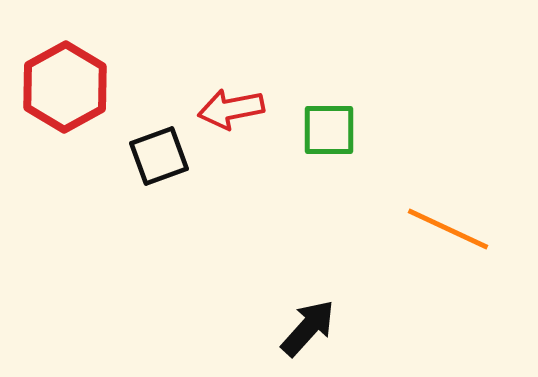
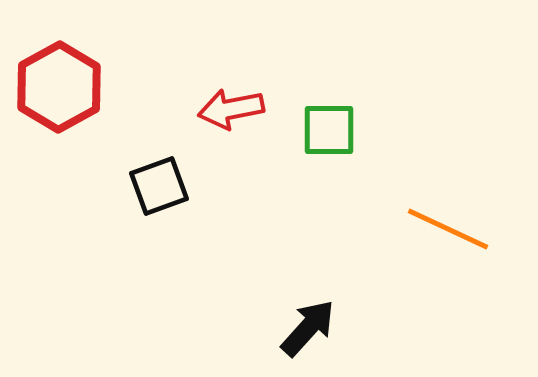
red hexagon: moved 6 px left
black square: moved 30 px down
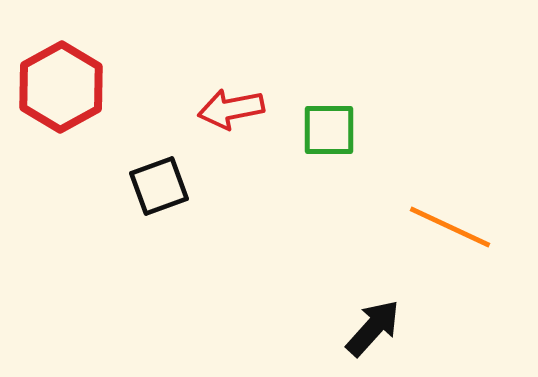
red hexagon: moved 2 px right
orange line: moved 2 px right, 2 px up
black arrow: moved 65 px right
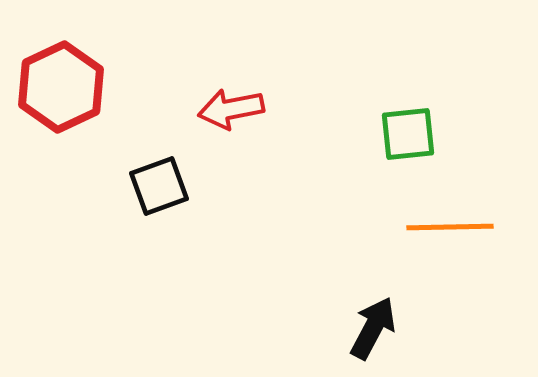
red hexagon: rotated 4 degrees clockwise
green square: moved 79 px right, 4 px down; rotated 6 degrees counterclockwise
orange line: rotated 26 degrees counterclockwise
black arrow: rotated 14 degrees counterclockwise
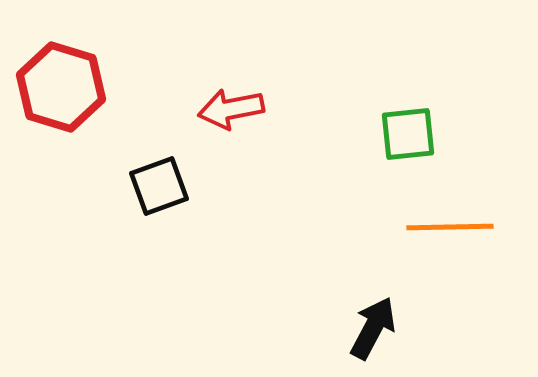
red hexagon: rotated 18 degrees counterclockwise
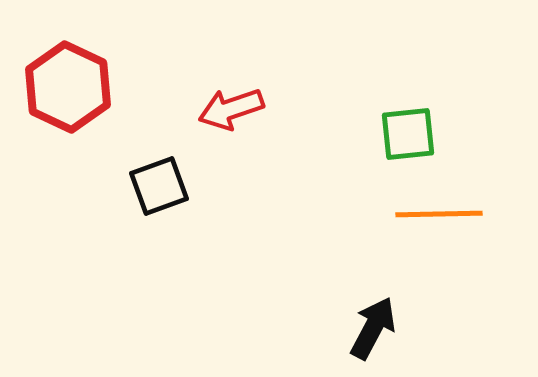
red hexagon: moved 7 px right; rotated 8 degrees clockwise
red arrow: rotated 8 degrees counterclockwise
orange line: moved 11 px left, 13 px up
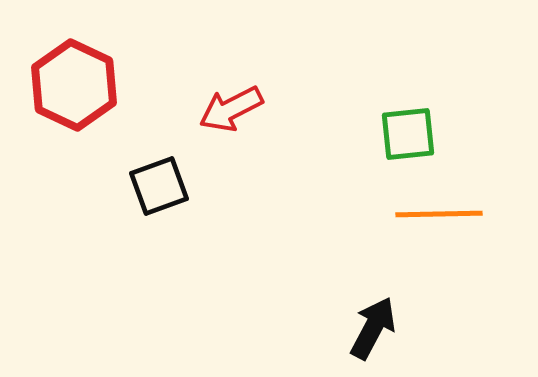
red hexagon: moved 6 px right, 2 px up
red arrow: rotated 8 degrees counterclockwise
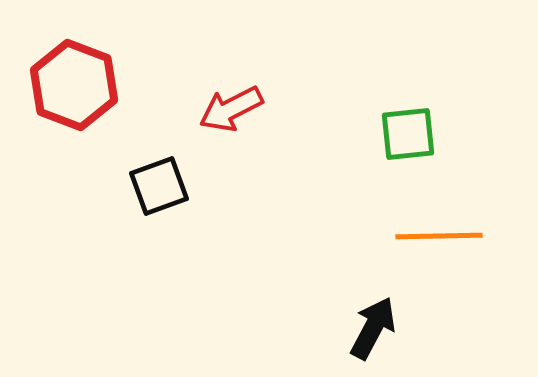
red hexagon: rotated 4 degrees counterclockwise
orange line: moved 22 px down
